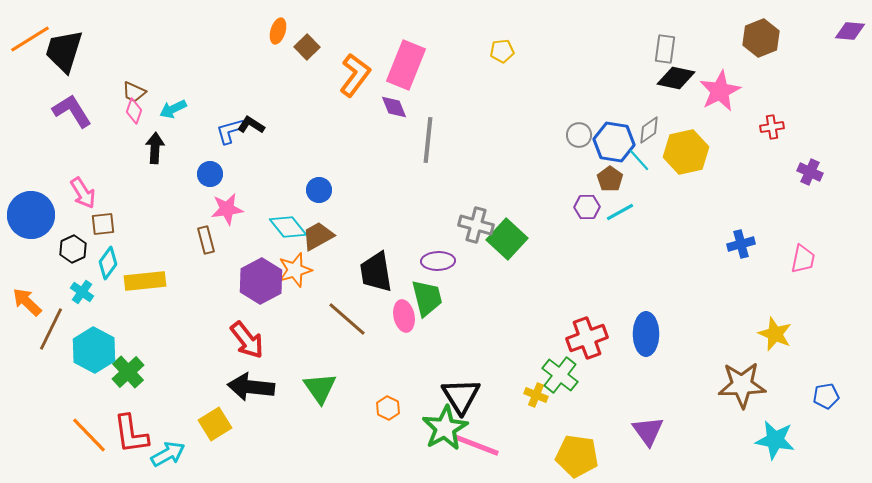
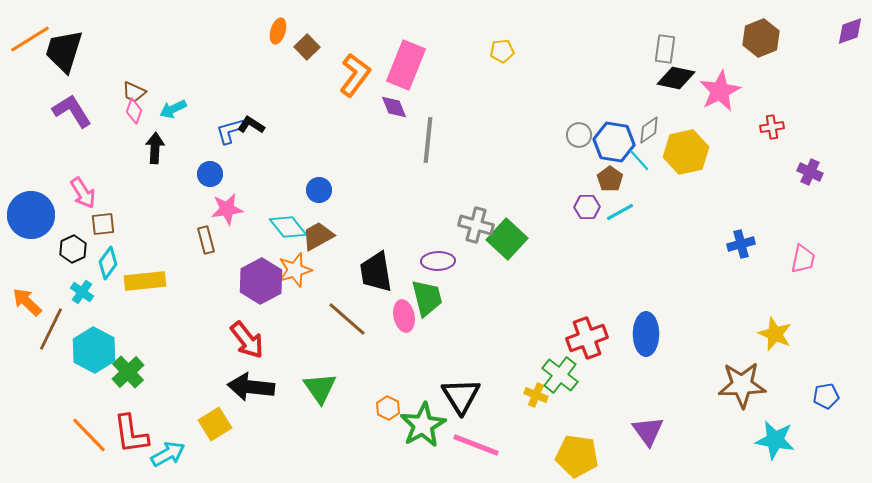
purple diamond at (850, 31): rotated 24 degrees counterclockwise
green star at (445, 428): moved 22 px left, 3 px up
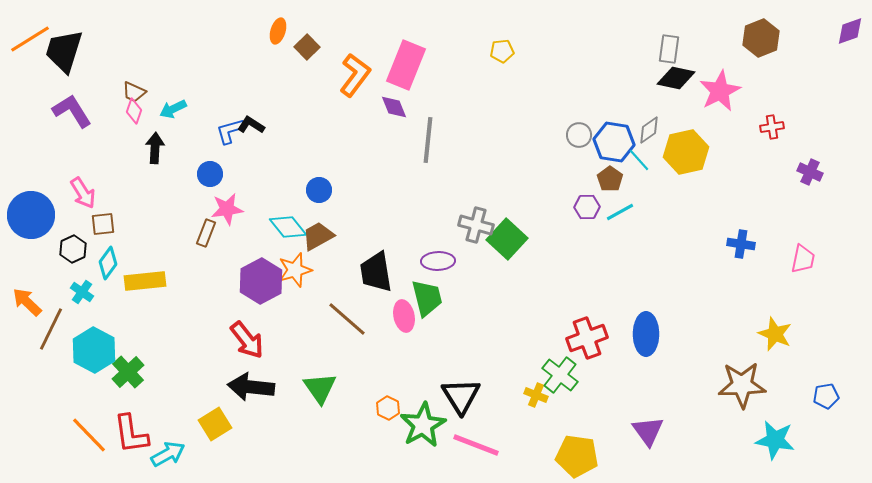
gray rectangle at (665, 49): moved 4 px right
brown rectangle at (206, 240): moved 7 px up; rotated 36 degrees clockwise
blue cross at (741, 244): rotated 24 degrees clockwise
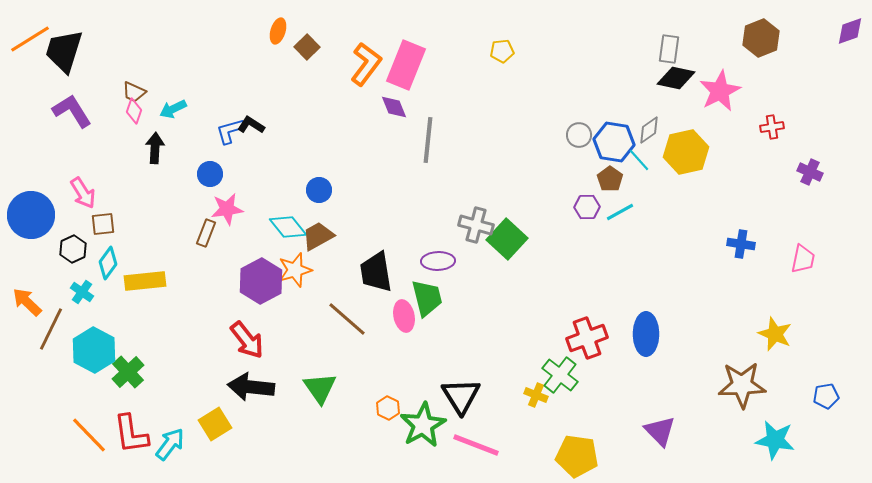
orange L-shape at (355, 75): moved 11 px right, 11 px up
purple triangle at (648, 431): moved 12 px right; rotated 8 degrees counterclockwise
cyan arrow at (168, 454): moved 2 px right, 10 px up; rotated 24 degrees counterclockwise
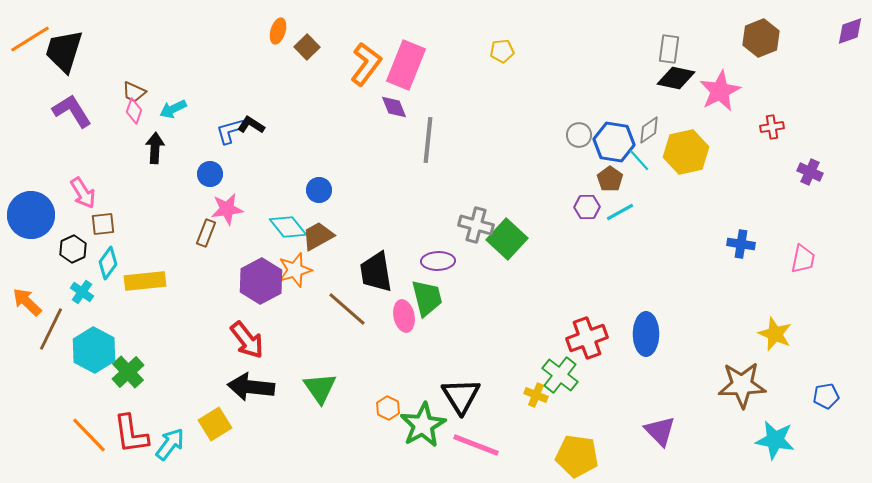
brown line at (347, 319): moved 10 px up
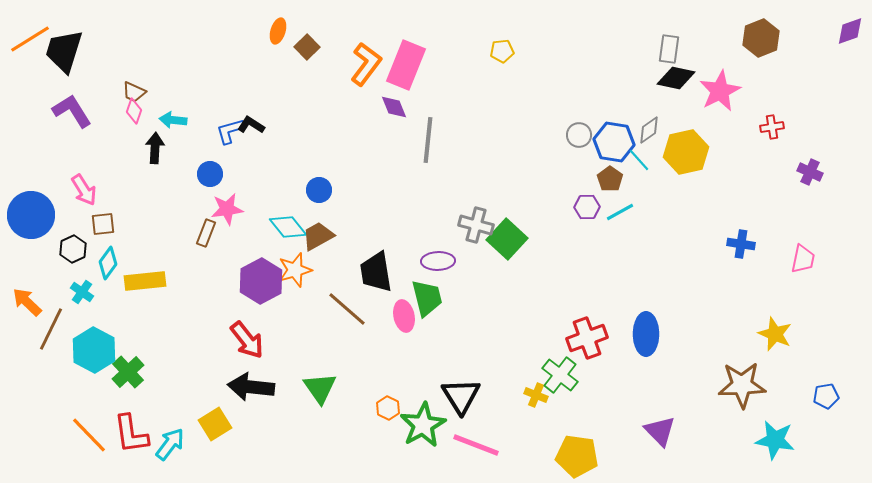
cyan arrow at (173, 109): moved 11 px down; rotated 32 degrees clockwise
pink arrow at (83, 193): moved 1 px right, 3 px up
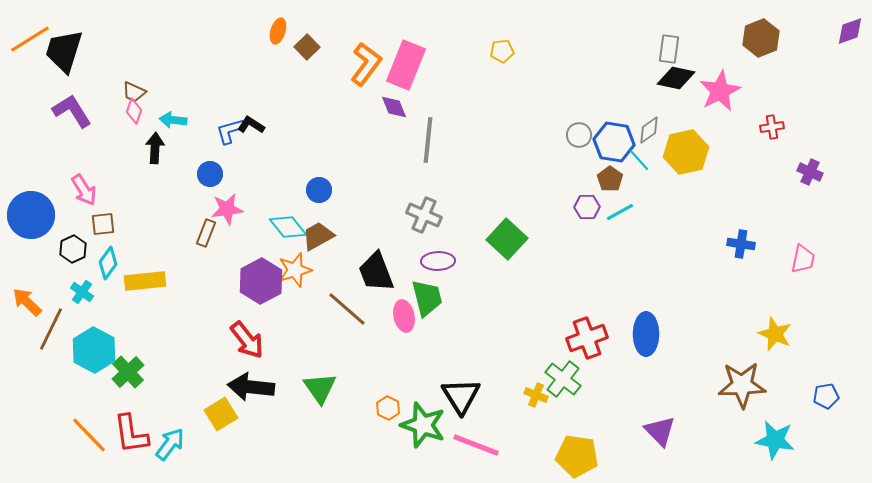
gray cross at (476, 225): moved 52 px left, 10 px up; rotated 8 degrees clockwise
black trapezoid at (376, 272): rotated 12 degrees counterclockwise
green cross at (560, 375): moved 3 px right, 4 px down
yellow square at (215, 424): moved 6 px right, 10 px up
green star at (423, 425): rotated 24 degrees counterclockwise
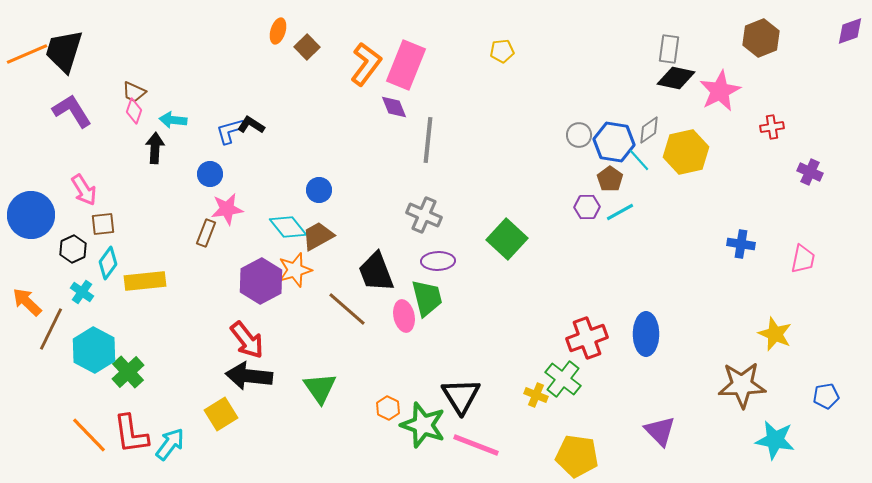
orange line at (30, 39): moved 3 px left, 15 px down; rotated 9 degrees clockwise
black arrow at (251, 387): moved 2 px left, 11 px up
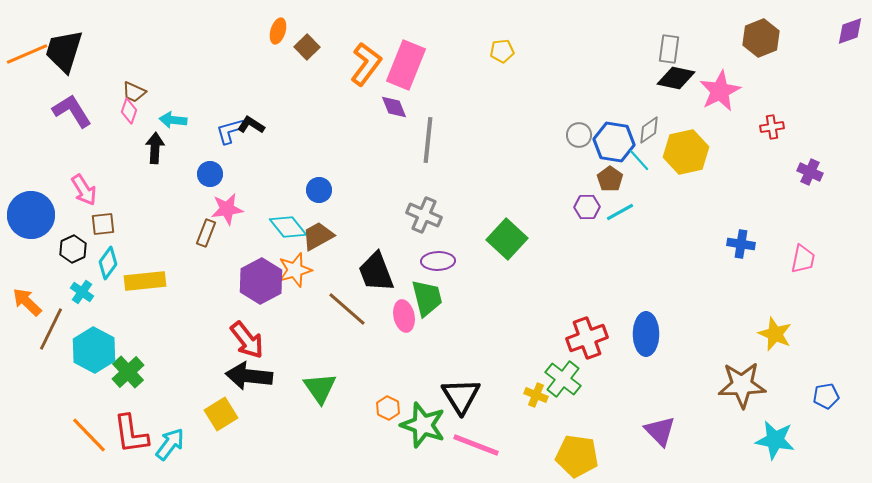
pink diamond at (134, 111): moved 5 px left
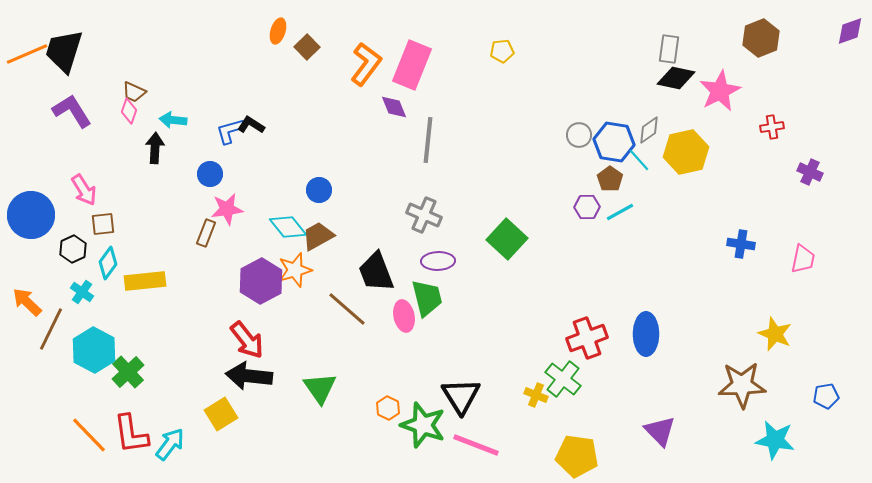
pink rectangle at (406, 65): moved 6 px right
